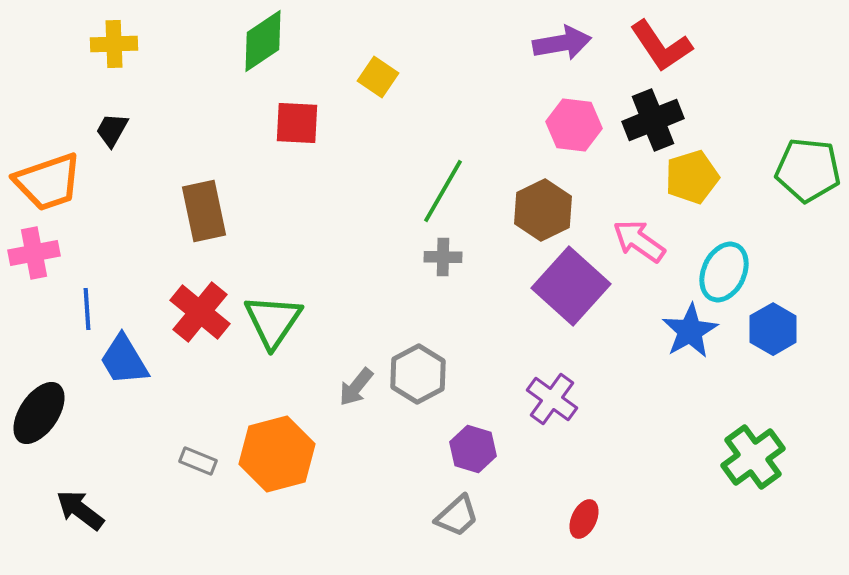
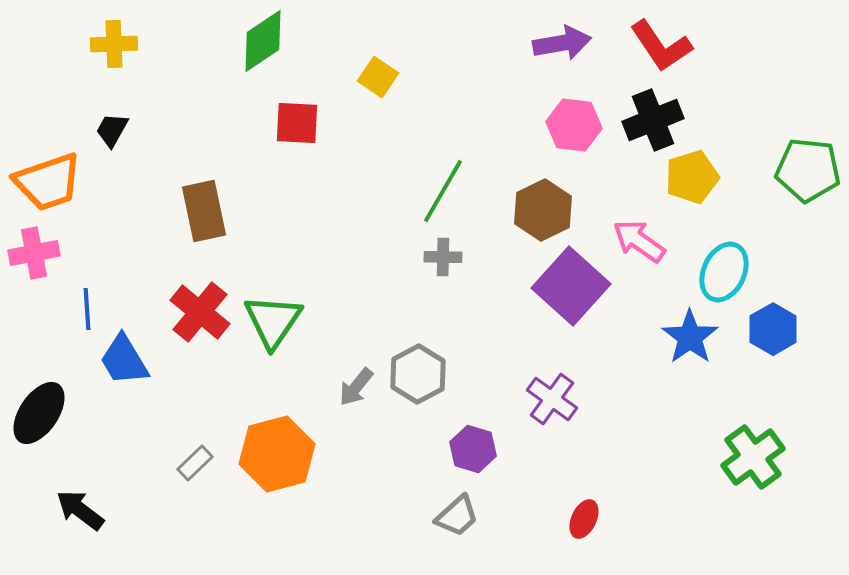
blue star: moved 6 px down; rotated 6 degrees counterclockwise
gray rectangle: moved 3 px left, 2 px down; rotated 66 degrees counterclockwise
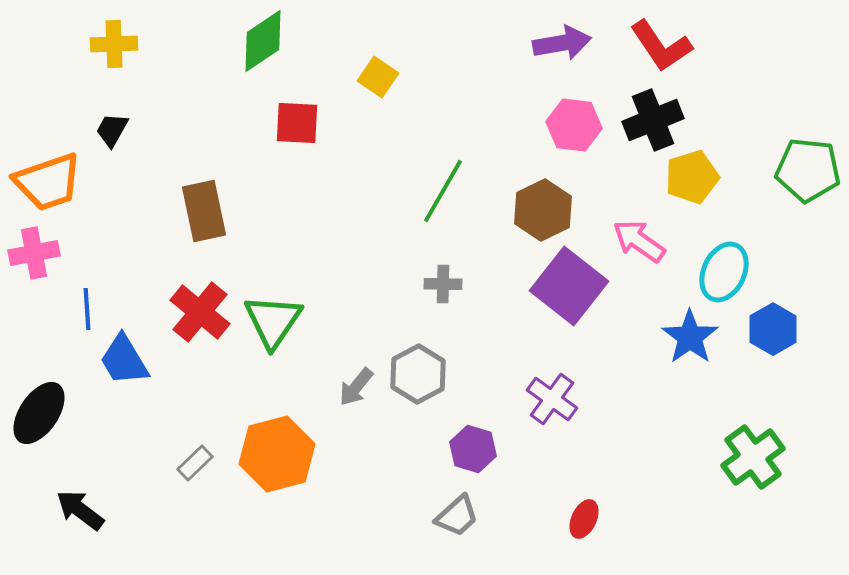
gray cross: moved 27 px down
purple square: moved 2 px left; rotated 4 degrees counterclockwise
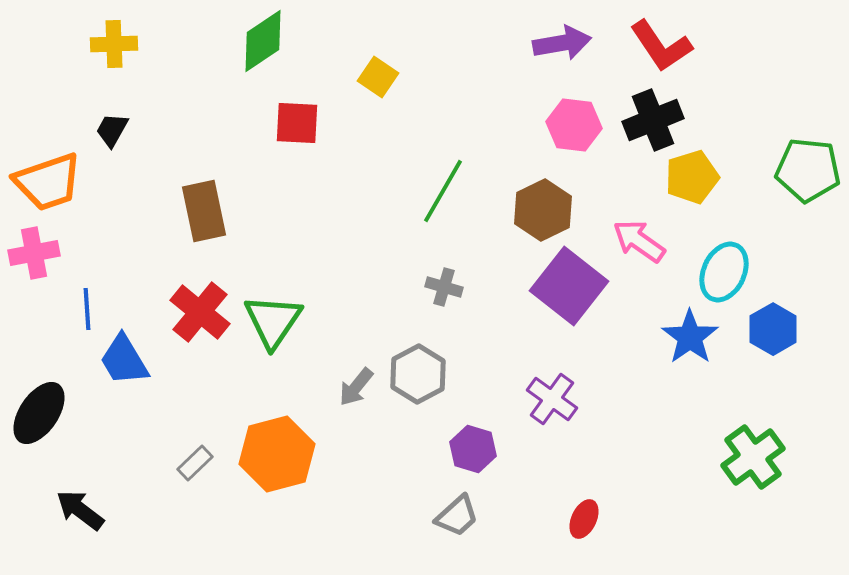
gray cross: moved 1 px right, 3 px down; rotated 15 degrees clockwise
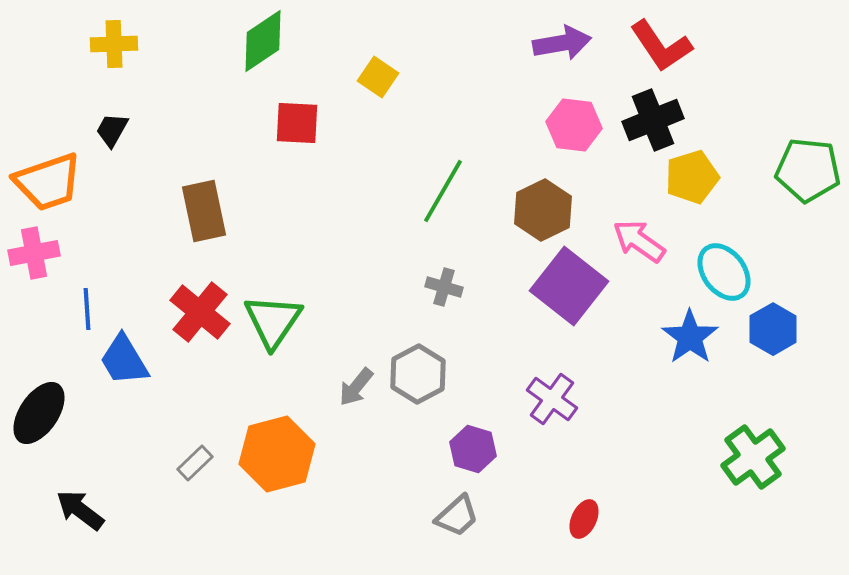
cyan ellipse: rotated 62 degrees counterclockwise
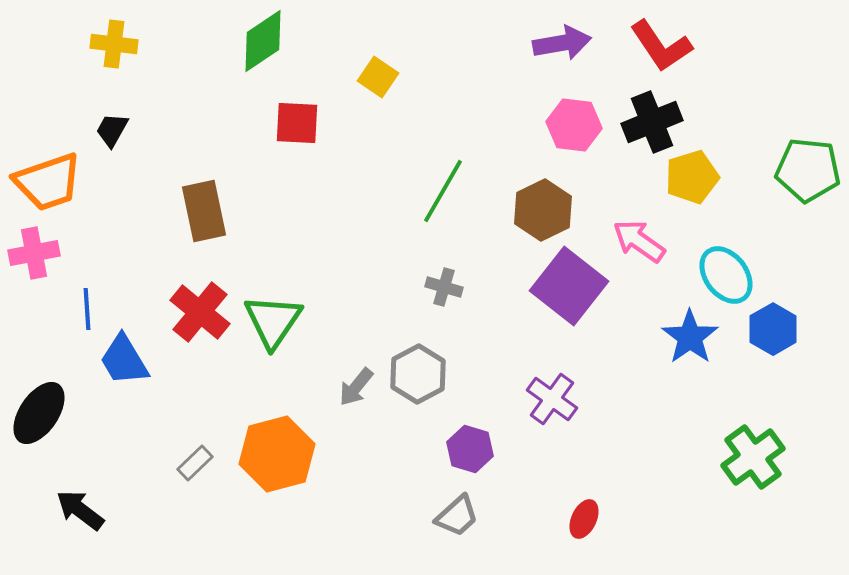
yellow cross: rotated 9 degrees clockwise
black cross: moved 1 px left, 2 px down
cyan ellipse: moved 2 px right, 3 px down
purple hexagon: moved 3 px left
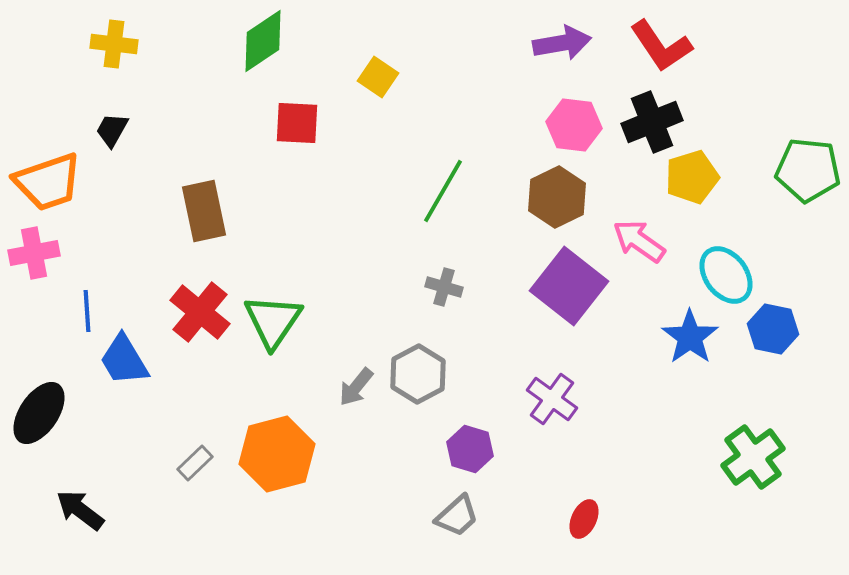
brown hexagon: moved 14 px right, 13 px up
blue line: moved 2 px down
blue hexagon: rotated 18 degrees counterclockwise
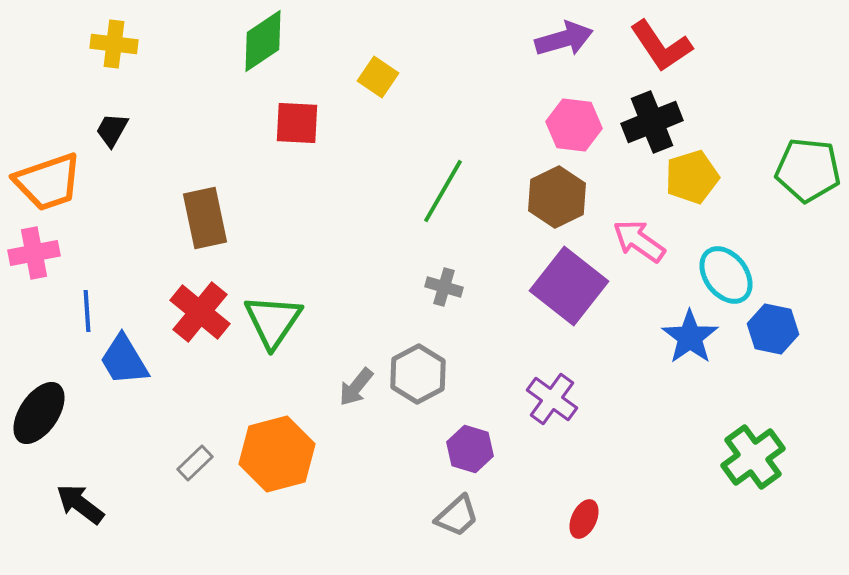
purple arrow: moved 2 px right, 4 px up; rotated 6 degrees counterclockwise
brown rectangle: moved 1 px right, 7 px down
black arrow: moved 6 px up
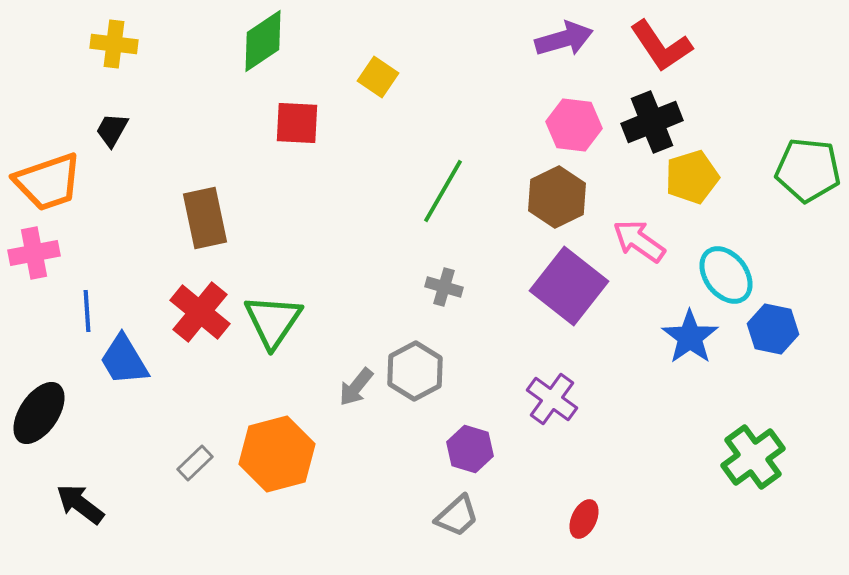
gray hexagon: moved 3 px left, 3 px up
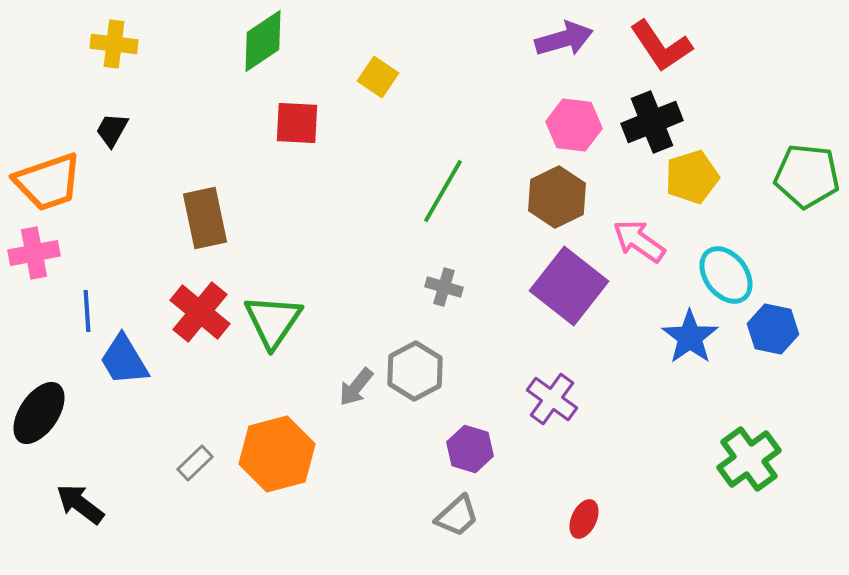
green pentagon: moved 1 px left, 6 px down
green cross: moved 4 px left, 2 px down
